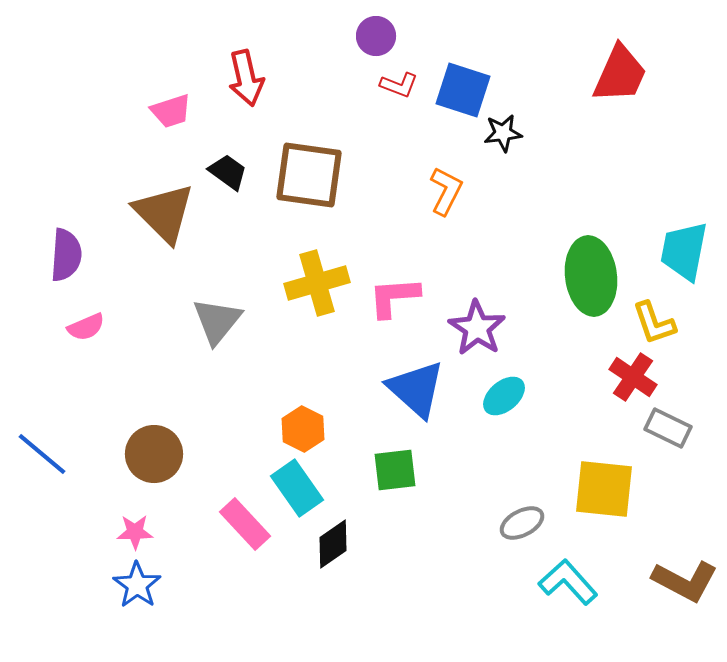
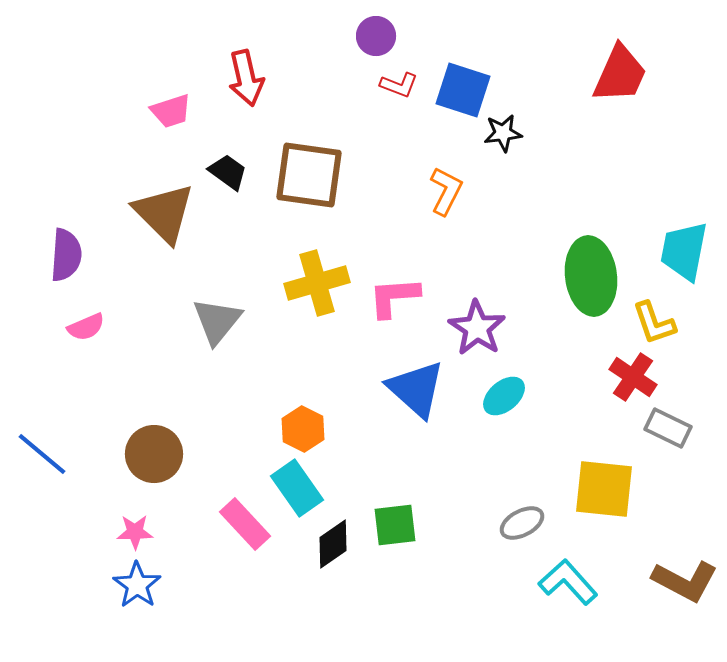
green square: moved 55 px down
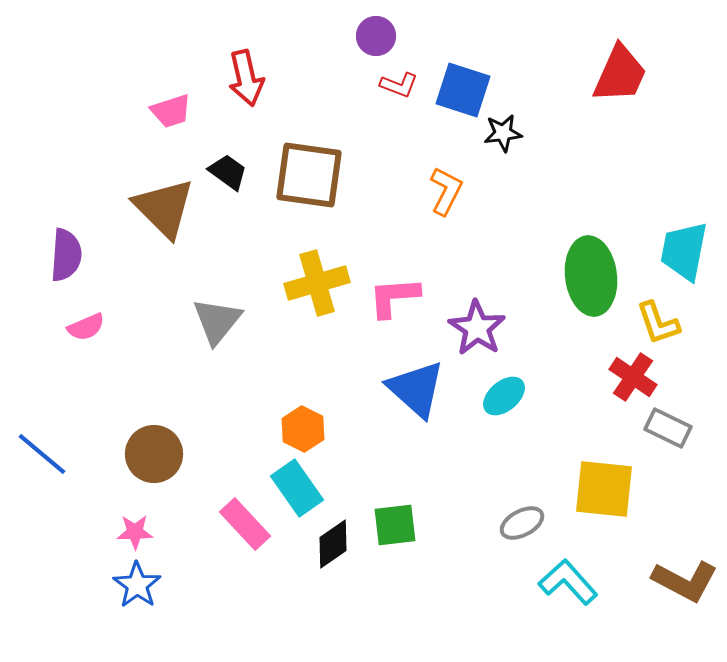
brown triangle: moved 5 px up
yellow L-shape: moved 4 px right
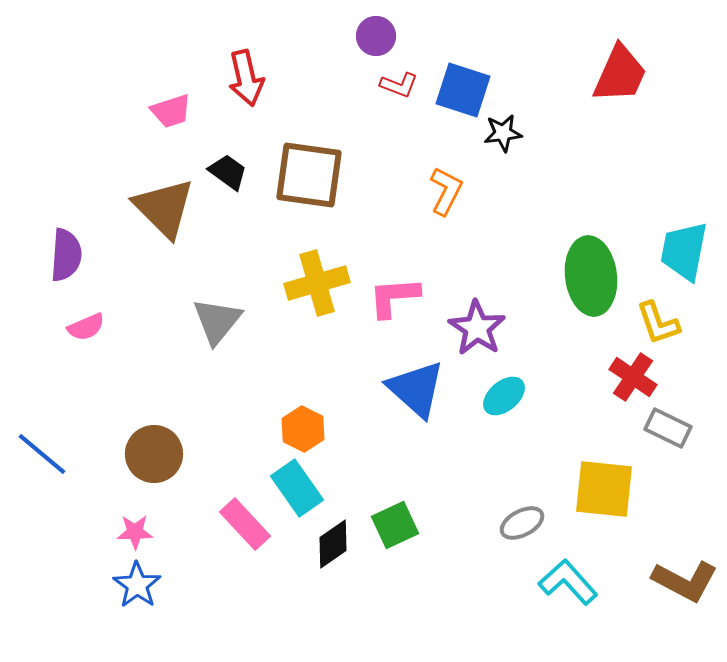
green square: rotated 18 degrees counterclockwise
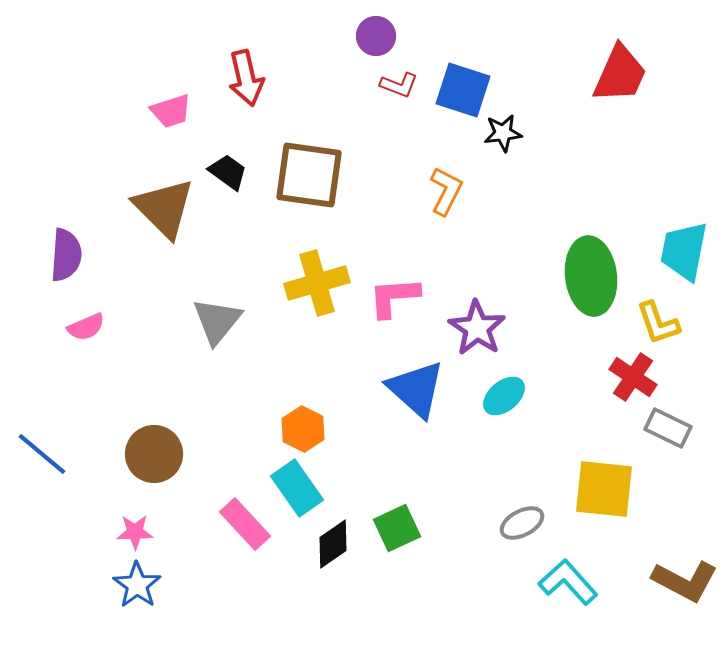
green square: moved 2 px right, 3 px down
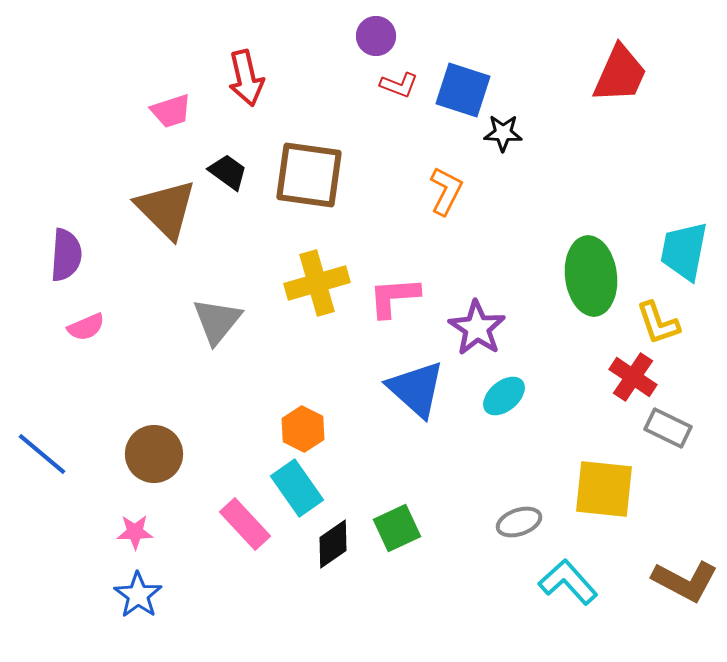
black star: rotated 9 degrees clockwise
brown triangle: moved 2 px right, 1 px down
gray ellipse: moved 3 px left, 1 px up; rotated 9 degrees clockwise
blue star: moved 1 px right, 10 px down
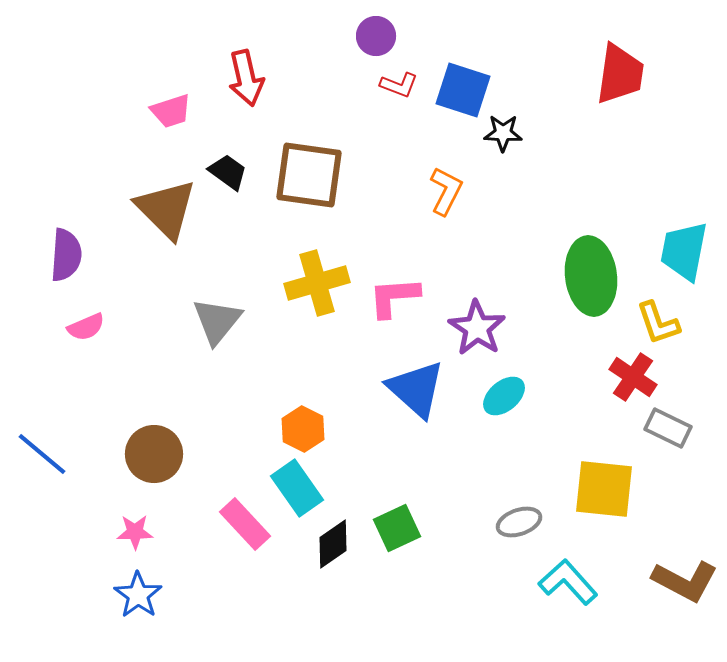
red trapezoid: rotated 16 degrees counterclockwise
